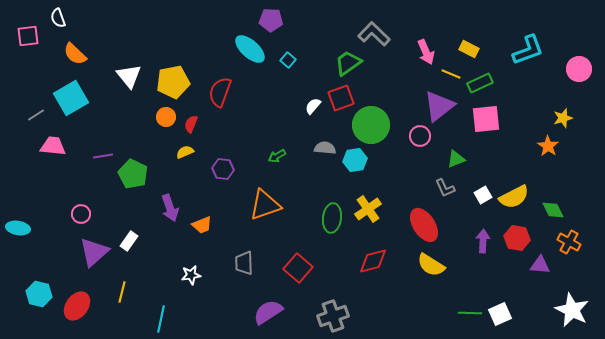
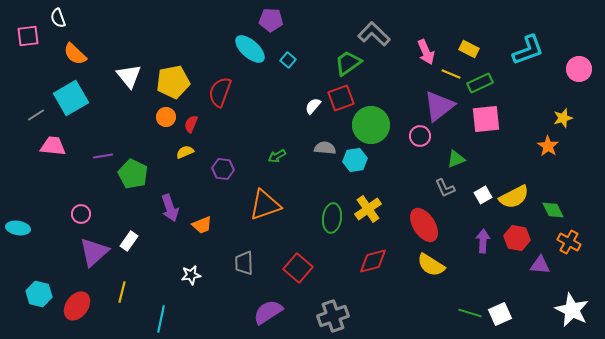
green line at (470, 313): rotated 15 degrees clockwise
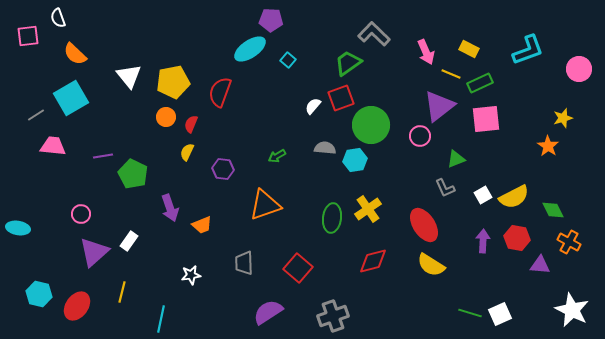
cyan ellipse at (250, 49): rotated 76 degrees counterclockwise
yellow semicircle at (185, 152): moved 2 px right; rotated 42 degrees counterclockwise
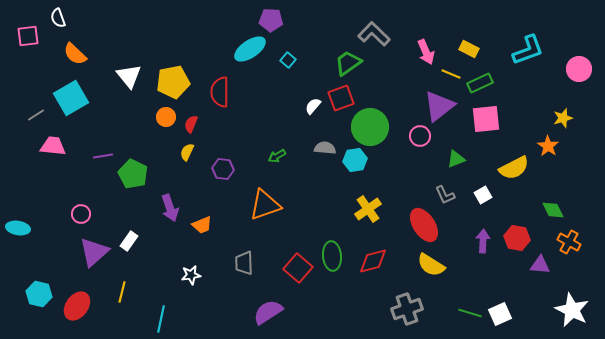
red semicircle at (220, 92): rotated 20 degrees counterclockwise
green circle at (371, 125): moved 1 px left, 2 px down
gray L-shape at (445, 188): moved 7 px down
yellow semicircle at (514, 197): moved 29 px up
green ellipse at (332, 218): moved 38 px down; rotated 12 degrees counterclockwise
gray cross at (333, 316): moved 74 px right, 7 px up
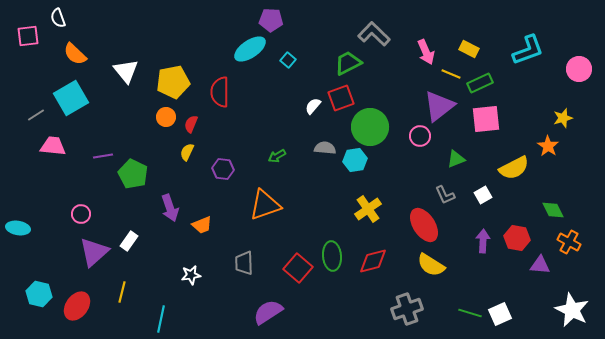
green trapezoid at (348, 63): rotated 8 degrees clockwise
white triangle at (129, 76): moved 3 px left, 5 px up
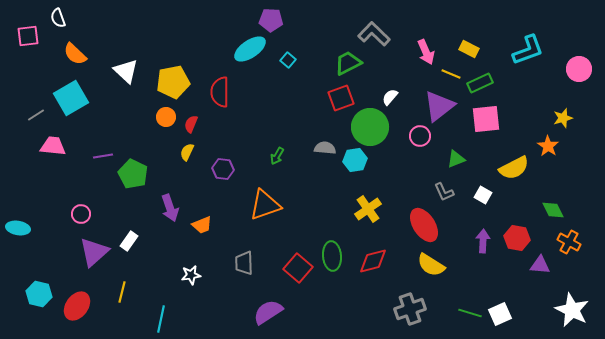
white triangle at (126, 71): rotated 8 degrees counterclockwise
white semicircle at (313, 106): moved 77 px right, 9 px up
green arrow at (277, 156): rotated 30 degrees counterclockwise
gray L-shape at (445, 195): moved 1 px left, 3 px up
white square at (483, 195): rotated 30 degrees counterclockwise
gray cross at (407, 309): moved 3 px right
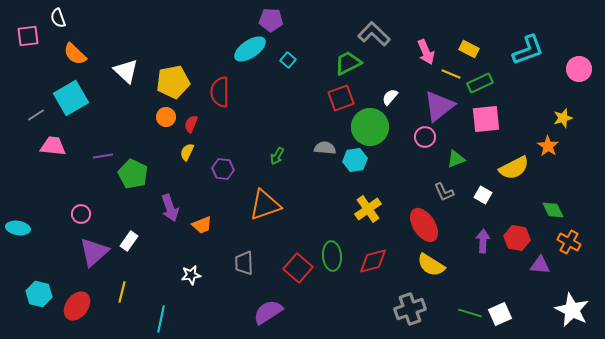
pink circle at (420, 136): moved 5 px right, 1 px down
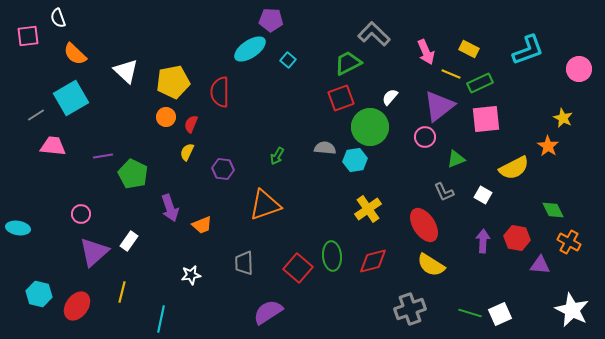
yellow star at (563, 118): rotated 30 degrees counterclockwise
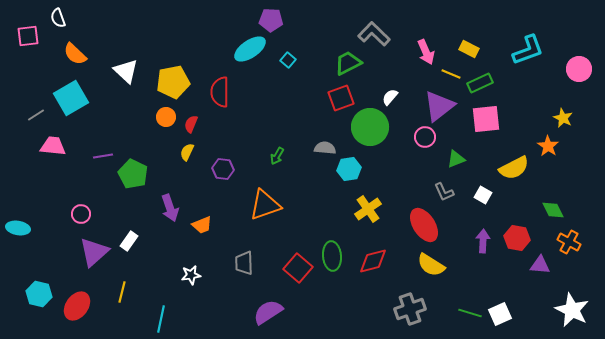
cyan hexagon at (355, 160): moved 6 px left, 9 px down
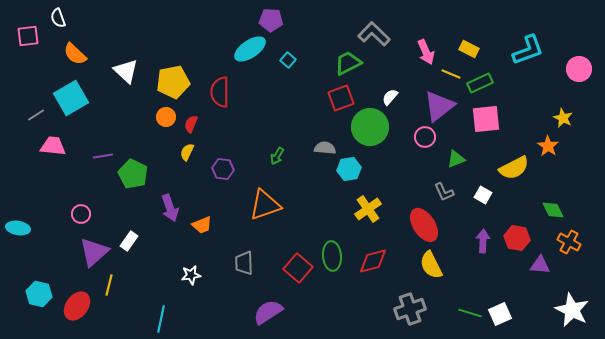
yellow semicircle at (431, 265): rotated 32 degrees clockwise
yellow line at (122, 292): moved 13 px left, 7 px up
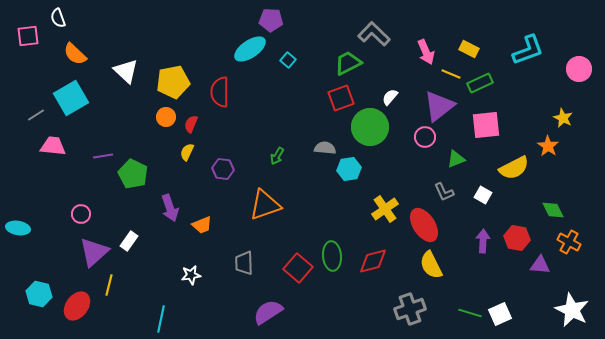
pink square at (486, 119): moved 6 px down
yellow cross at (368, 209): moved 17 px right
